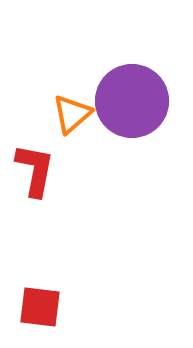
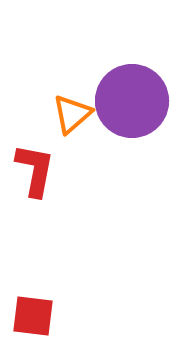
red square: moved 7 px left, 9 px down
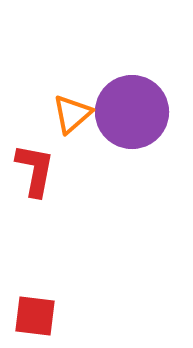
purple circle: moved 11 px down
red square: moved 2 px right
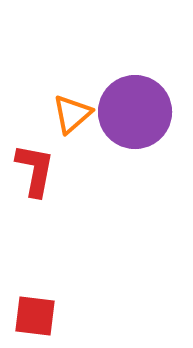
purple circle: moved 3 px right
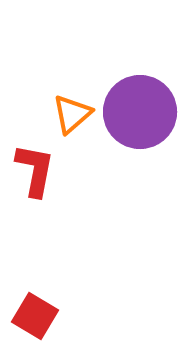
purple circle: moved 5 px right
red square: rotated 24 degrees clockwise
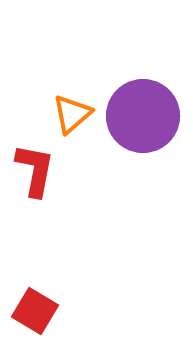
purple circle: moved 3 px right, 4 px down
red square: moved 5 px up
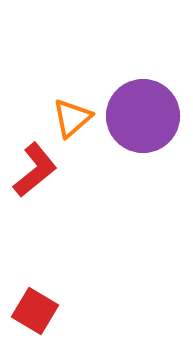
orange triangle: moved 4 px down
red L-shape: rotated 40 degrees clockwise
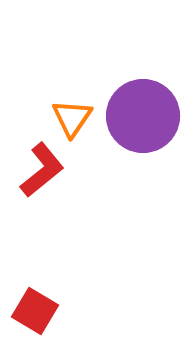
orange triangle: rotated 15 degrees counterclockwise
red L-shape: moved 7 px right
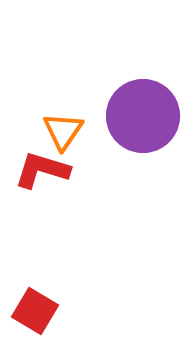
orange triangle: moved 9 px left, 13 px down
red L-shape: rotated 124 degrees counterclockwise
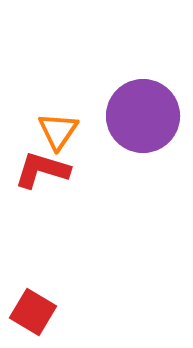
orange triangle: moved 5 px left
red square: moved 2 px left, 1 px down
